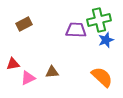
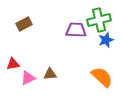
brown triangle: moved 2 px left, 2 px down
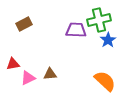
blue star: moved 2 px right; rotated 14 degrees counterclockwise
orange semicircle: moved 3 px right, 4 px down
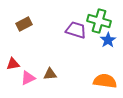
green cross: moved 1 px down; rotated 30 degrees clockwise
purple trapezoid: rotated 15 degrees clockwise
orange semicircle: rotated 35 degrees counterclockwise
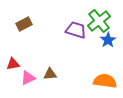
green cross: rotated 35 degrees clockwise
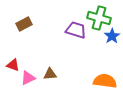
green cross: moved 3 px up; rotated 35 degrees counterclockwise
blue star: moved 4 px right, 4 px up
red triangle: moved 1 px down; rotated 32 degrees clockwise
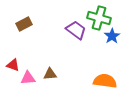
purple trapezoid: rotated 20 degrees clockwise
pink triangle: rotated 21 degrees clockwise
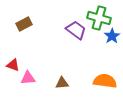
brown triangle: moved 12 px right, 9 px down
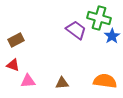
brown rectangle: moved 8 px left, 16 px down
pink triangle: moved 3 px down
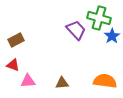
purple trapezoid: rotated 10 degrees clockwise
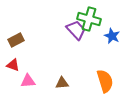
green cross: moved 10 px left, 1 px down
blue star: rotated 14 degrees counterclockwise
orange semicircle: rotated 65 degrees clockwise
